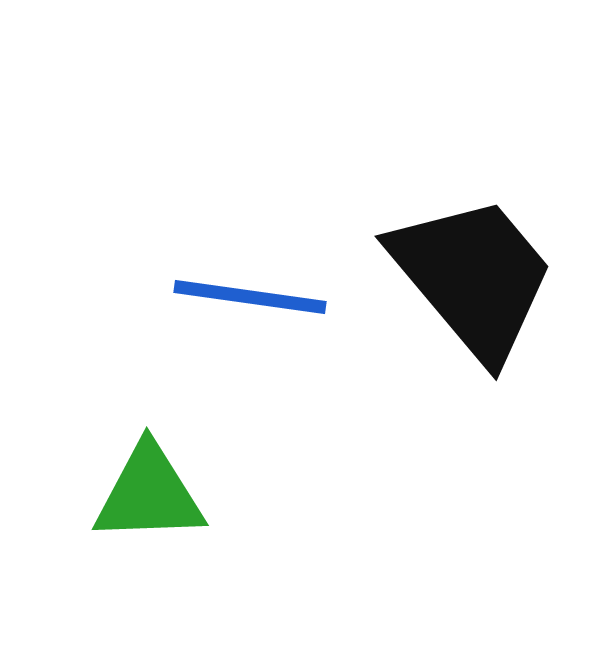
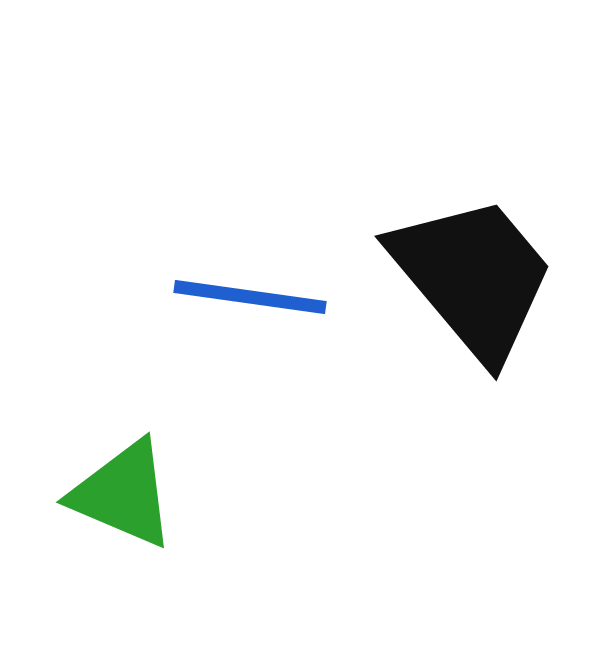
green triangle: moved 26 px left; rotated 25 degrees clockwise
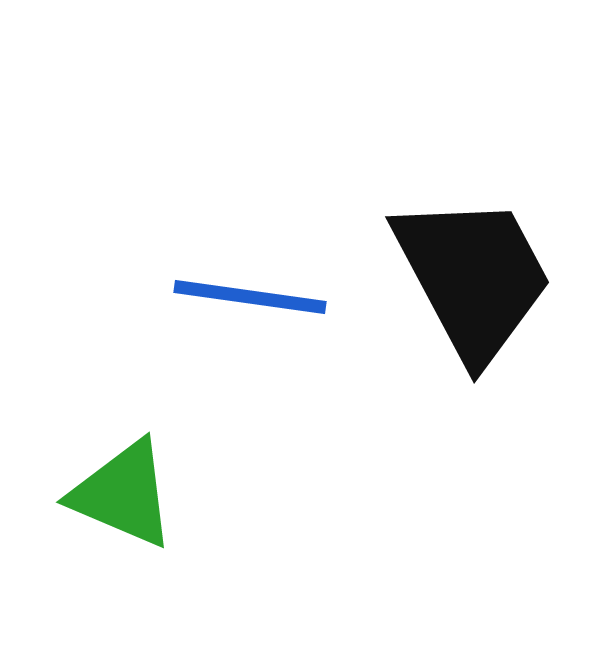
black trapezoid: rotated 12 degrees clockwise
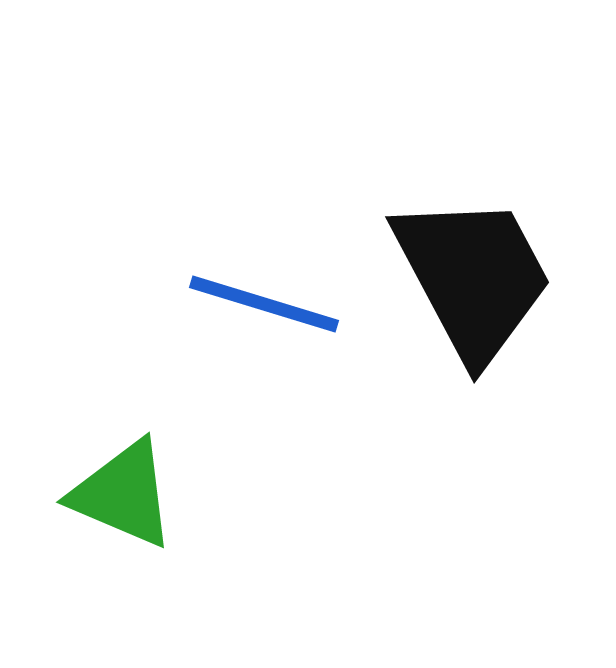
blue line: moved 14 px right, 7 px down; rotated 9 degrees clockwise
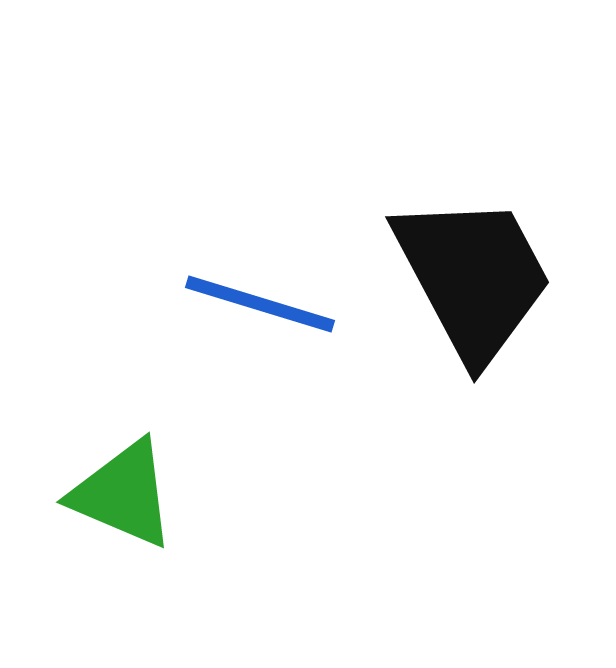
blue line: moved 4 px left
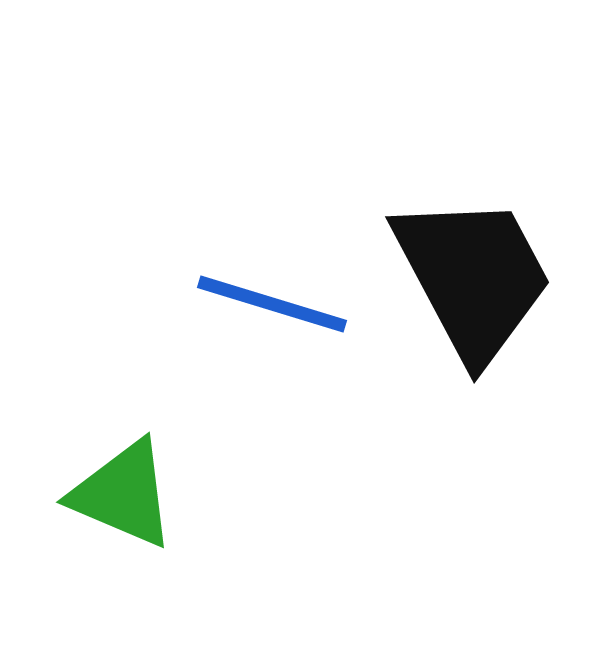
blue line: moved 12 px right
